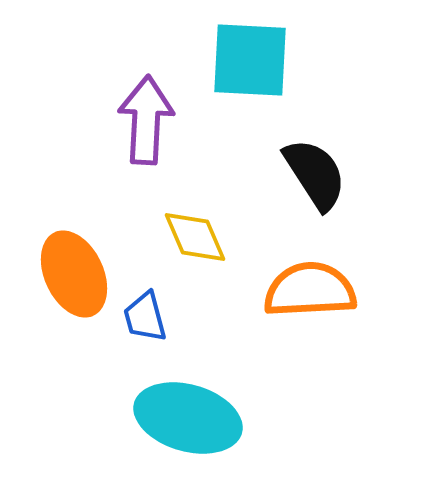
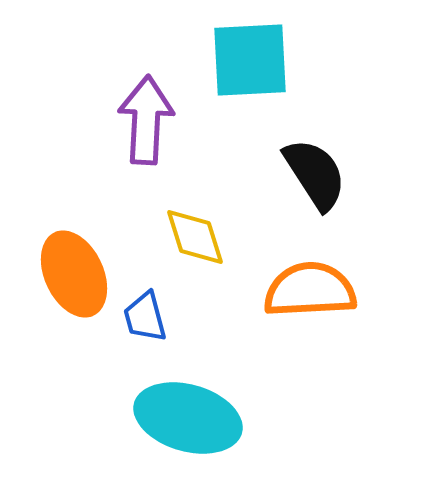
cyan square: rotated 6 degrees counterclockwise
yellow diamond: rotated 6 degrees clockwise
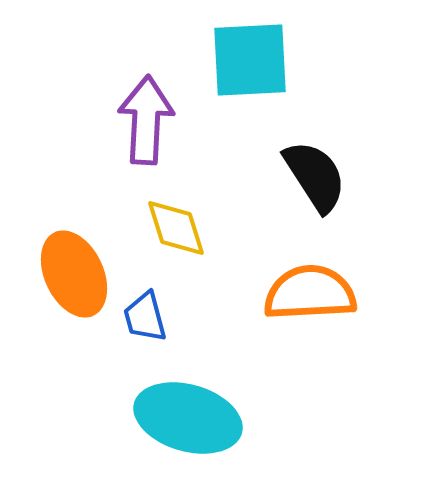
black semicircle: moved 2 px down
yellow diamond: moved 19 px left, 9 px up
orange semicircle: moved 3 px down
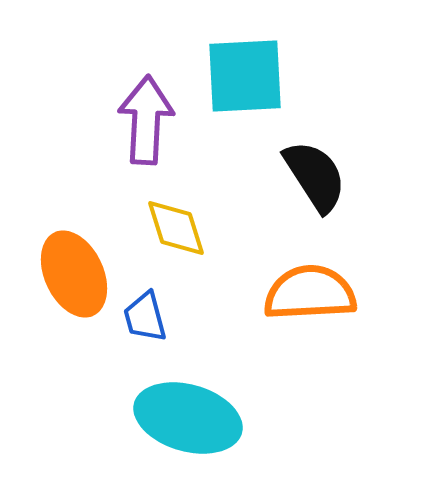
cyan square: moved 5 px left, 16 px down
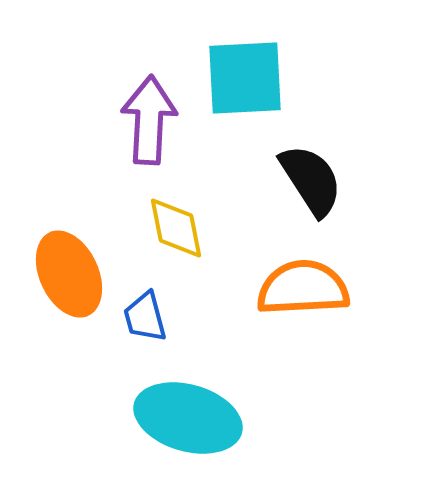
cyan square: moved 2 px down
purple arrow: moved 3 px right
black semicircle: moved 4 px left, 4 px down
yellow diamond: rotated 6 degrees clockwise
orange ellipse: moved 5 px left
orange semicircle: moved 7 px left, 5 px up
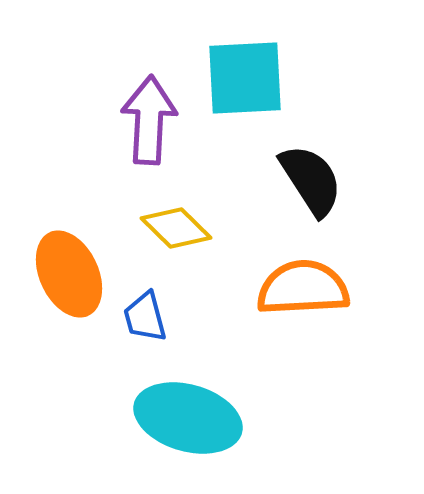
yellow diamond: rotated 34 degrees counterclockwise
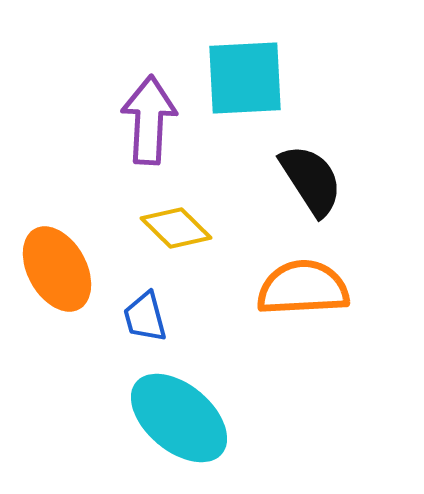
orange ellipse: moved 12 px left, 5 px up; rotated 4 degrees counterclockwise
cyan ellipse: moved 9 px left; rotated 24 degrees clockwise
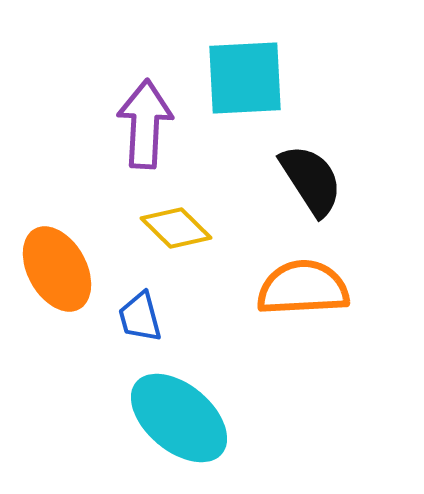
purple arrow: moved 4 px left, 4 px down
blue trapezoid: moved 5 px left
